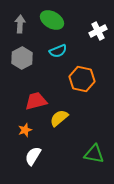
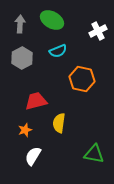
yellow semicircle: moved 5 px down; rotated 42 degrees counterclockwise
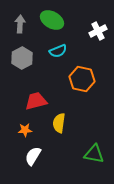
orange star: rotated 16 degrees clockwise
